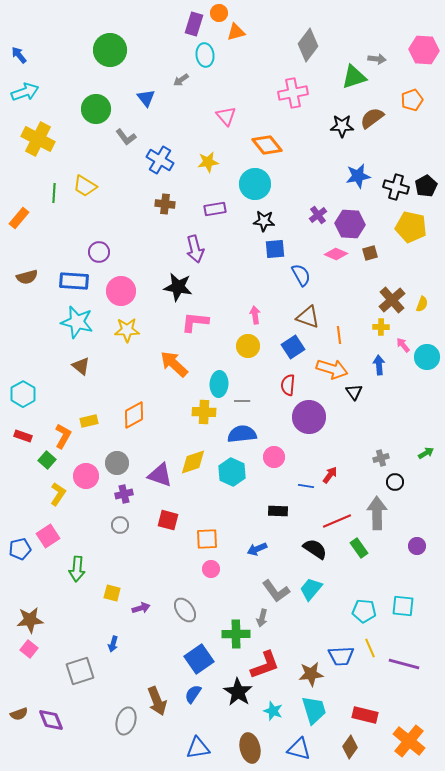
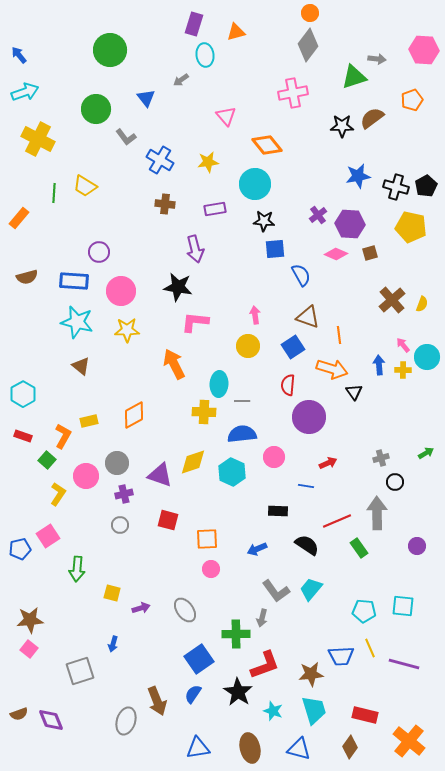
orange circle at (219, 13): moved 91 px right
yellow cross at (381, 327): moved 22 px right, 43 px down
orange arrow at (174, 364): rotated 20 degrees clockwise
red arrow at (330, 475): moved 2 px left, 12 px up; rotated 30 degrees clockwise
black semicircle at (315, 549): moved 8 px left, 4 px up
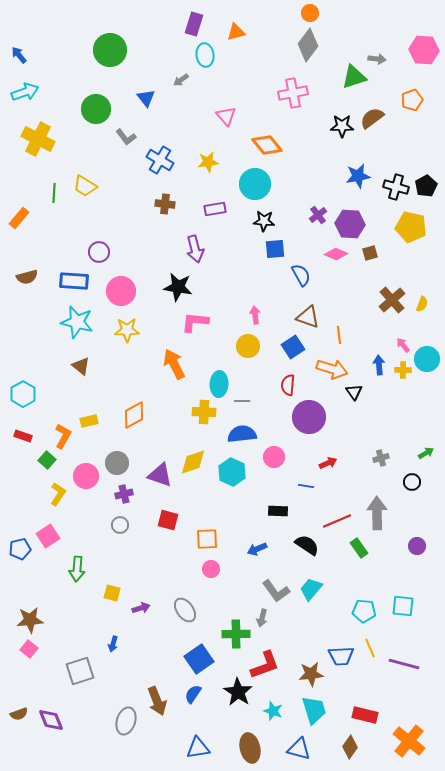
cyan circle at (427, 357): moved 2 px down
black circle at (395, 482): moved 17 px right
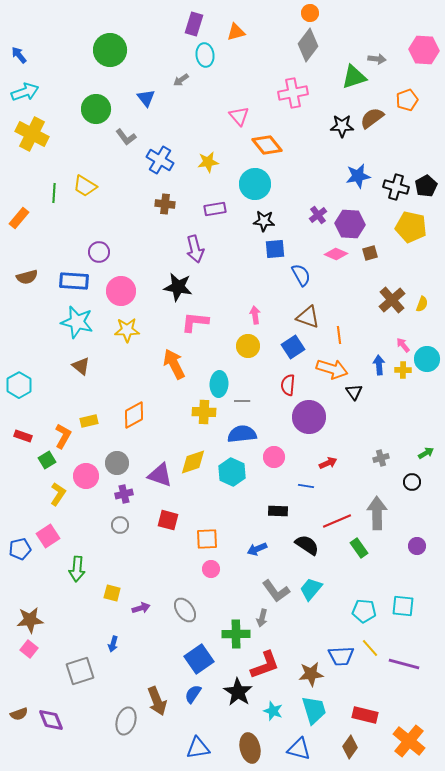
orange pentagon at (412, 100): moved 5 px left
pink triangle at (226, 116): moved 13 px right
yellow cross at (38, 139): moved 6 px left, 5 px up
cyan hexagon at (23, 394): moved 4 px left, 9 px up
green square at (47, 460): rotated 18 degrees clockwise
yellow line at (370, 648): rotated 18 degrees counterclockwise
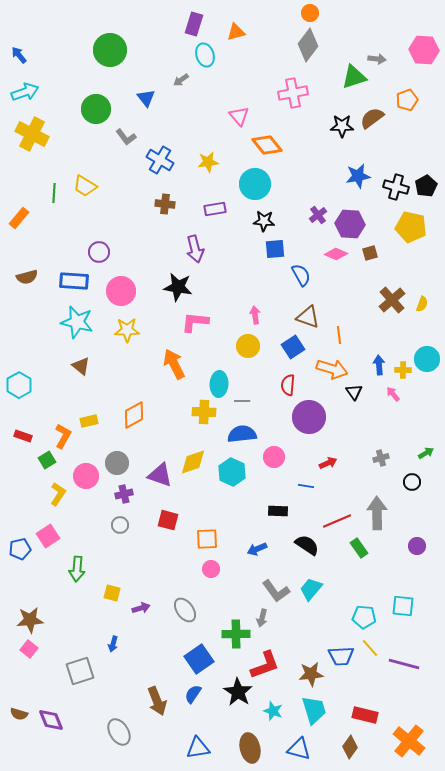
cyan ellipse at (205, 55): rotated 10 degrees counterclockwise
pink arrow at (403, 345): moved 10 px left, 49 px down
cyan pentagon at (364, 611): moved 6 px down
brown semicircle at (19, 714): rotated 36 degrees clockwise
gray ellipse at (126, 721): moved 7 px left, 11 px down; rotated 48 degrees counterclockwise
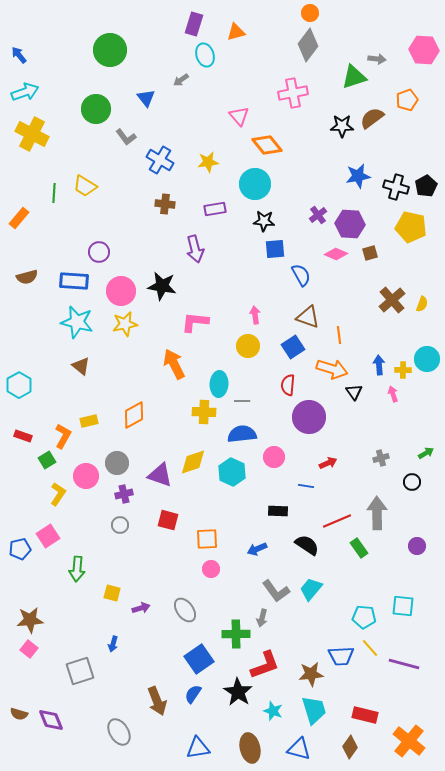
black star at (178, 287): moved 16 px left, 1 px up
yellow star at (127, 330): moved 2 px left, 6 px up; rotated 10 degrees counterclockwise
pink arrow at (393, 394): rotated 21 degrees clockwise
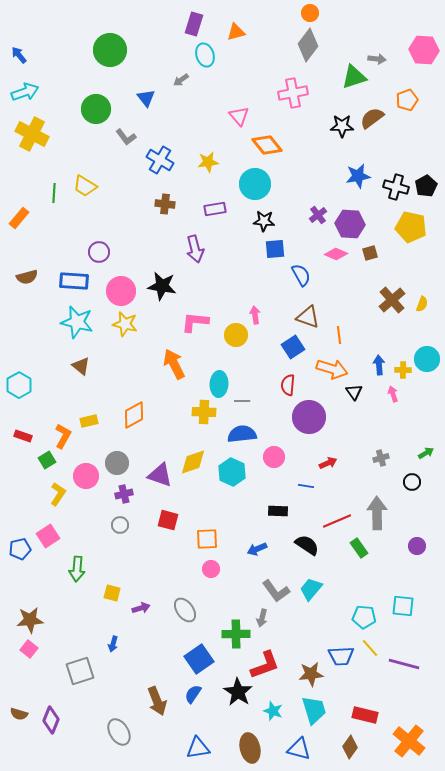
yellow star at (125, 324): rotated 25 degrees clockwise
yellow circle at (248, 346): moved 12 px left, 11 px up
purple diamond at (51, 720): rotated 44 degrees clockwise
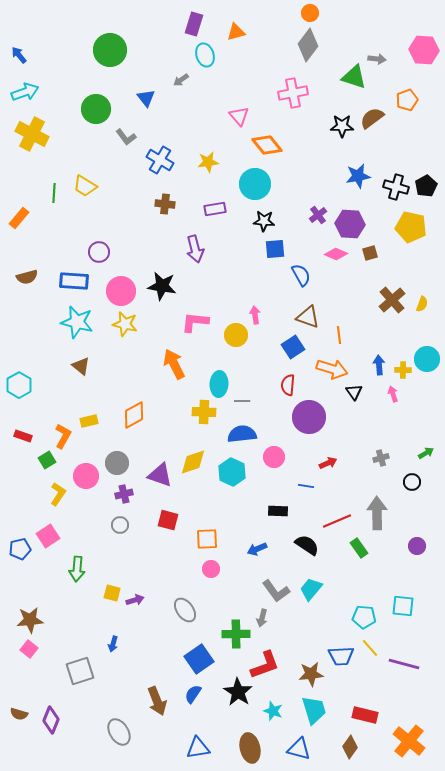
green triangle at (354, 77): rotated 36 degrees clockwise
purple arrow at (141, 608): moved 6 px left, 8 px up
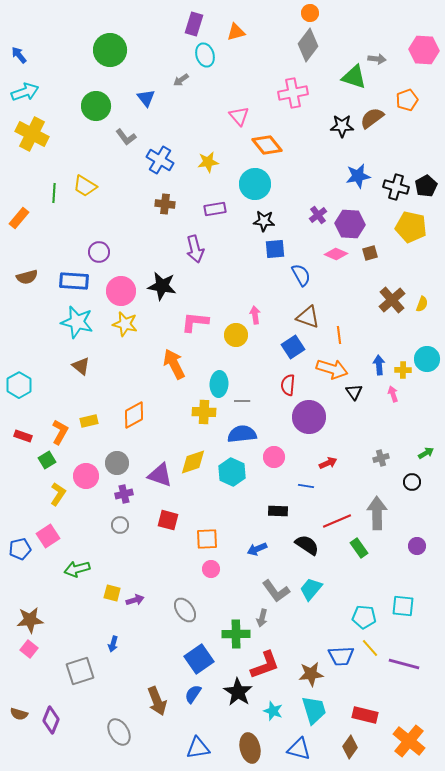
green circle at (96, 109): moved 3 px up
orange L-shape at (63, 436): moved 3 px left, 4 px up
green arrow at (77, 569): rotated 70 degrees clockwise
